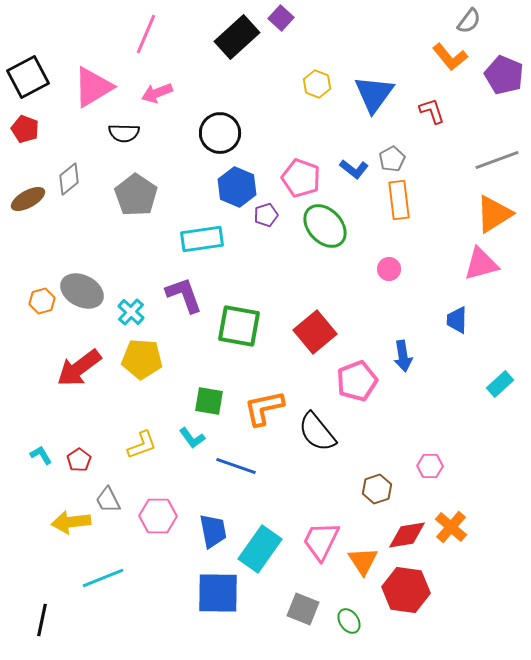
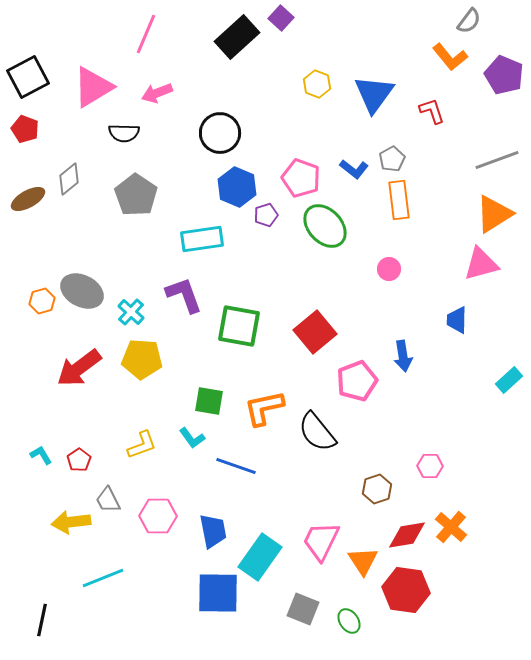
cyan rectangle at (500, 384): moved 9 px right, 4 px up
cyan rectangle at (260, 549): moved 8 px down
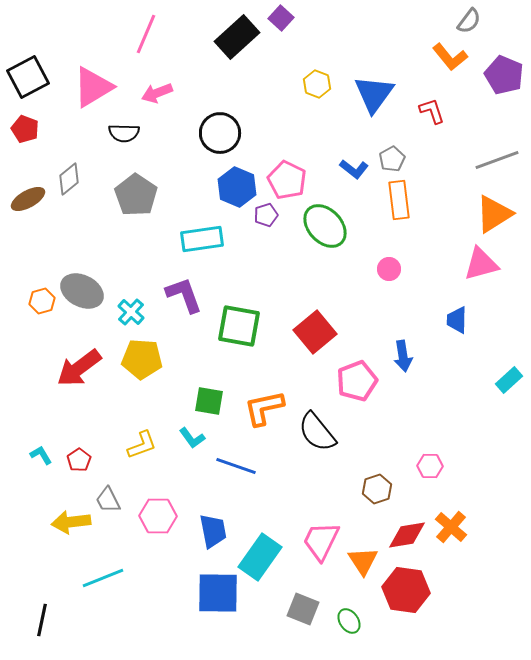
pink pentagon at (301, 178): moved 14 px left, 2 px down; rotated 6 degrees clockwise
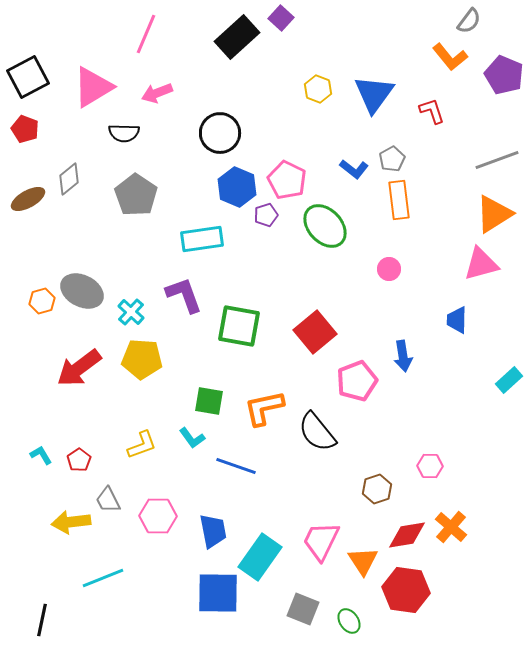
yellow hexagon at (317, 84): moved 1 px right, 5 px down
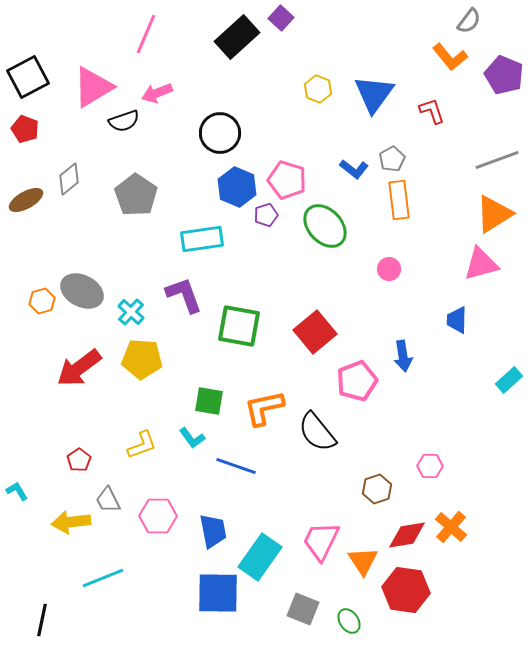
black semicircle at (124, 133): moved 12 px up; rotated 20 degrees counterclockwise
pink pentagon at (287, 180): rotated 9 degrees counterclockwise
brown ellipse at (28, 199): moved 2 px left, 1 px down
cyan L-shape at (41, 455): moved 24 px left, 36 px down
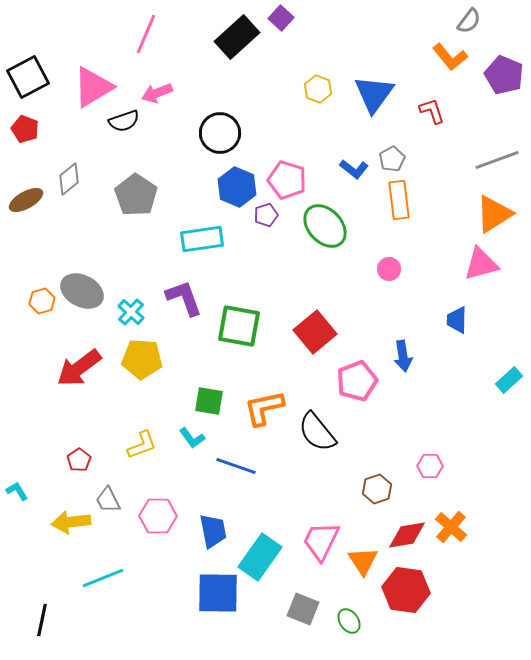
purple L-shape at (184, 295): moved 3 px down
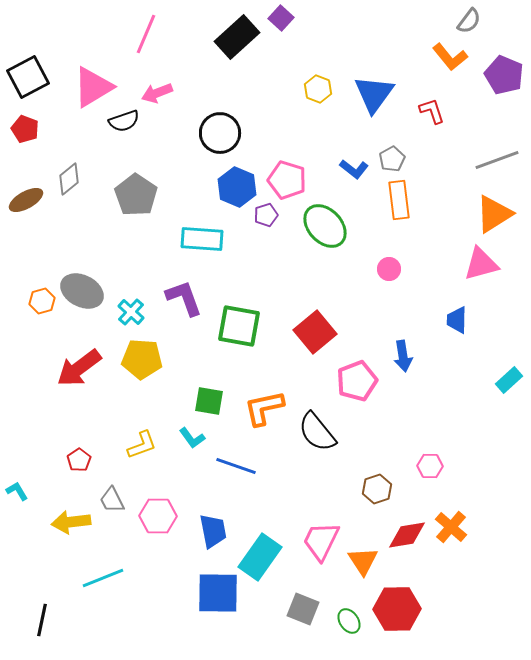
cyan rectangle at (202, 239): rotated 12 degrees clockwise
gray trapezoid at (108, 500): moved 4 px right
red hexagon at (406, 590): moved 9 px left, 19 px down; rotated 9 degrees counterclockwise
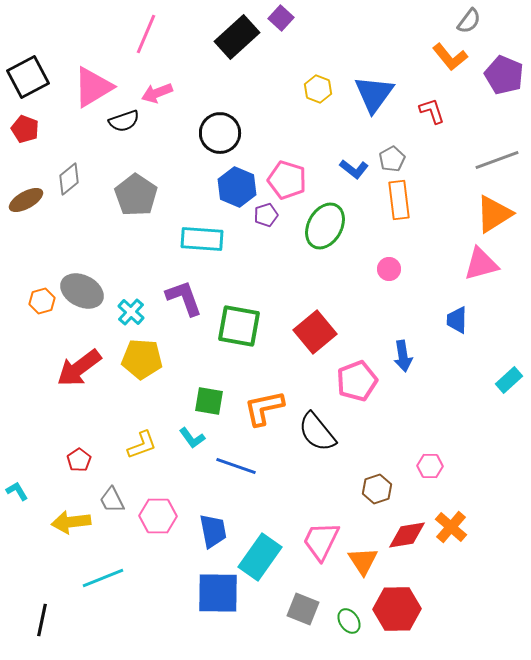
green ellipse at (325, 226): rotated 72 degrees clockwise
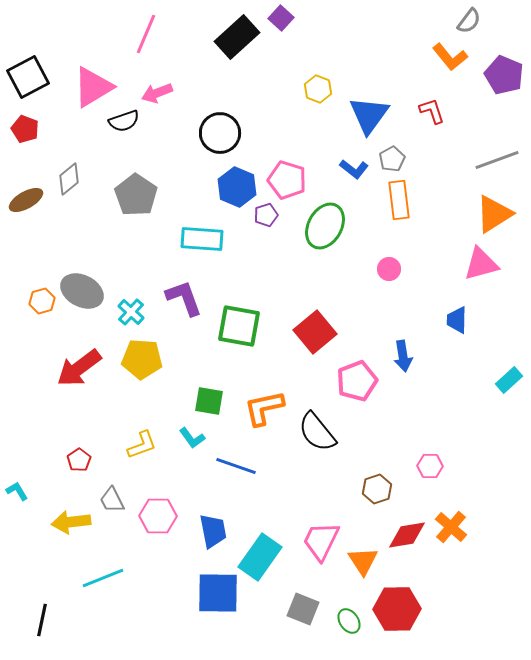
blue triangle at (374, 94): moved 5 px left, 21 px down
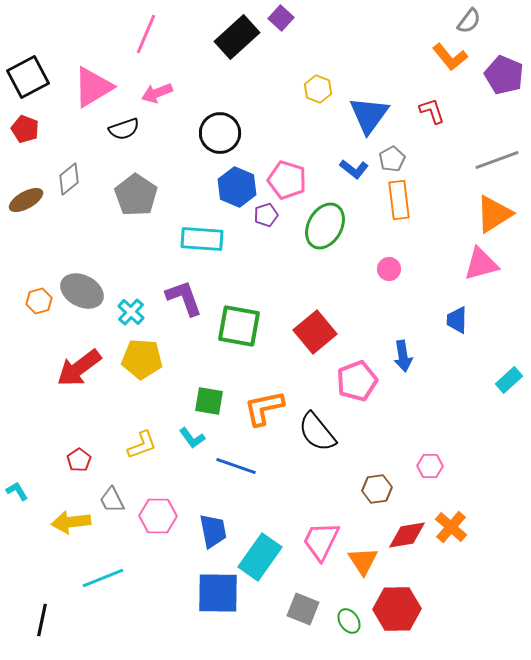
black semicircle at (124, 121): moved 8 px down
orange hexagon at (42, 301): moved 3 px left
brown hexagon at (377, 489): rotated 12 degrees clockwise
